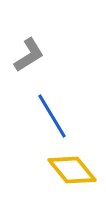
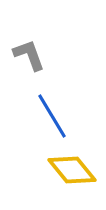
gray L-shape: rotated 78 degrees counterclockwise
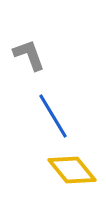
blue line: moved 1 px right
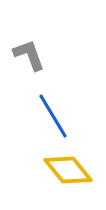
yellow diamond: moved 4 px left
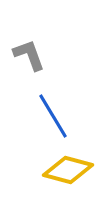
yellow diamond: rotated 36 degrees counterclockwise
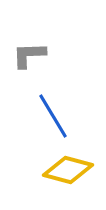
gray L-shape: rotated 72 degrees counterclockwise
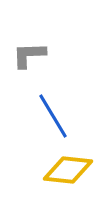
yellow diamond: rotated 9 degrees counterclockwise
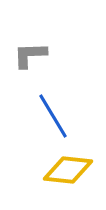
gray L-shape: moved 1 px right
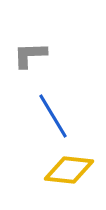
yellow diamond: moved 1 px right
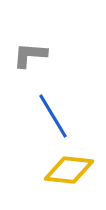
gray L-shape: rotated 6 degrees clockwise
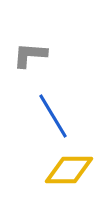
yellow diamond: rotated 6 degrees counterclockwise
